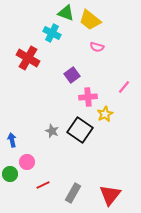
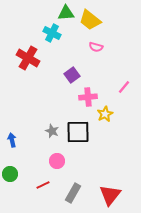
green triangle: rotated 24 degrees counterclockwise
pink semicircle: moved 1 px left
black square: moved 2 px left, 2 px down; rotated 35 degrees counterclockwise
pink circle: moved 30 px right, 1 px up
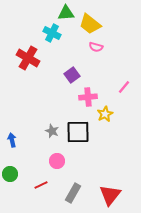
yellow trapezoid: moved 4 px down
red line: moved 2 px left
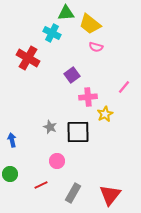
gray star: moved 2 px left, 4 px up
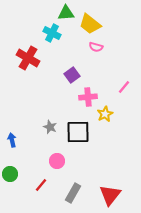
red line: rotated 24 degrees counterclockwise
